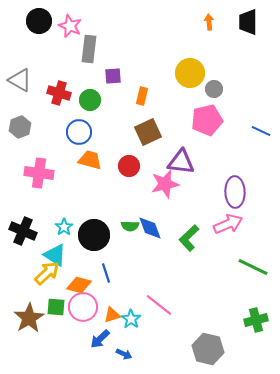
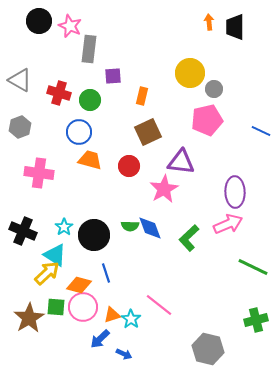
black trapezoid at (248, 22): moved 13 px left, 5 px down
pink star at (165, 184): moved 1 px left, 5 px down; rotated 16 degrees counterclockwise
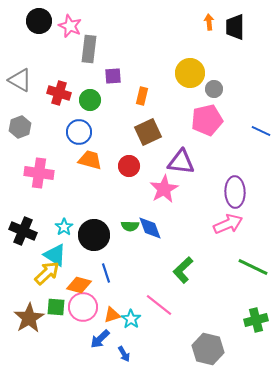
green L-shape at (189, 238): moved 6 px left, 32 px down
blue arrow at (124, 354): rotated 35 degrees clockwise
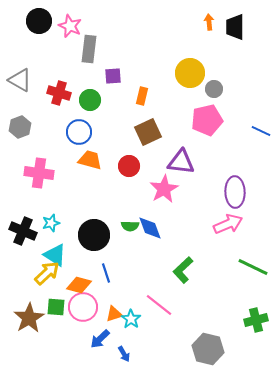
cyan star at (64, 227): moved 13 px left, 4 px up; rotated 18 degrees clockwise
orange triangle at (112, 315): moved 2 px right, 1 px up
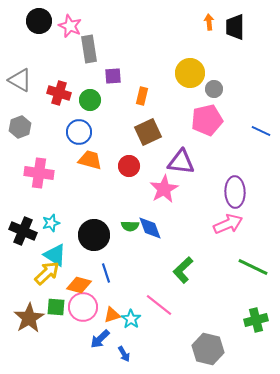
gray rectangle at (89, 49): rotated 16 degrees counterclockwise
orange triangle at (114, 314): moved 2 px left, 1 px down
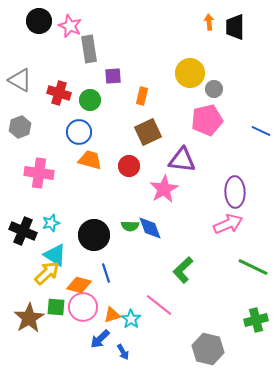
purple triangle at (181, 162): moved 1 px right, 2 px up
blue arrow at (124, 354): moved 1 px left, 2 px up
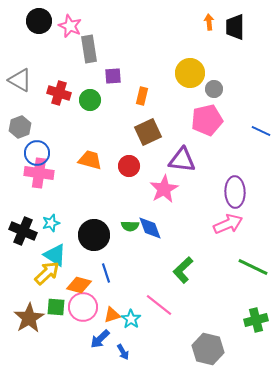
blue circle at (79, 132): moved 42 px left, 21 px down
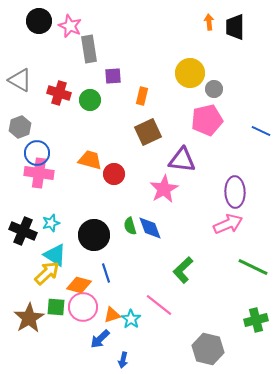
red circle at (129, 166): moved 15 px left, 8 px down
green semicircle at (130, 226): rotated 72 degrees clockwise
blue arrow at (123, 352): moved 8 px down; rotated 42 degrees clockwise
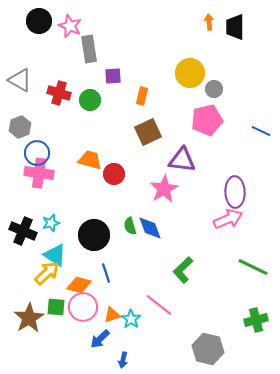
pink arrow at (228, 224): moved 5 px up
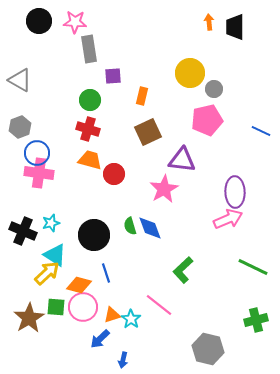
pink star at (70, 26): moved 5 px right, 4 px up; rotated 20 degrees counterclockwise
red cross at (59, 93): moved 29 px right, 36 px down
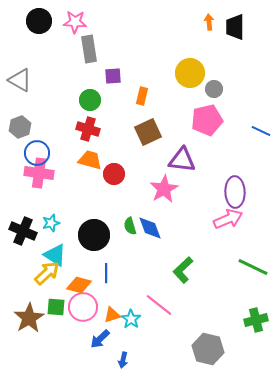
blue line at (106, 273): rotated 18 degrees clockwise
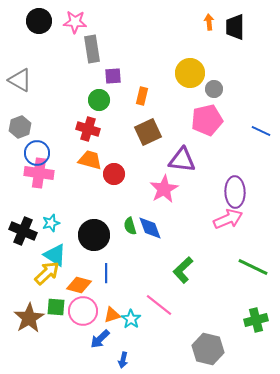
gray rectangle at (89, 49): moved 3 px right
green circle at (90, 100): moved 9 px right
pink circle at (83, 307): moved 4 px down
